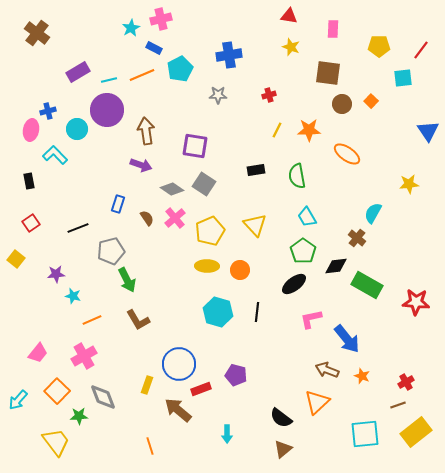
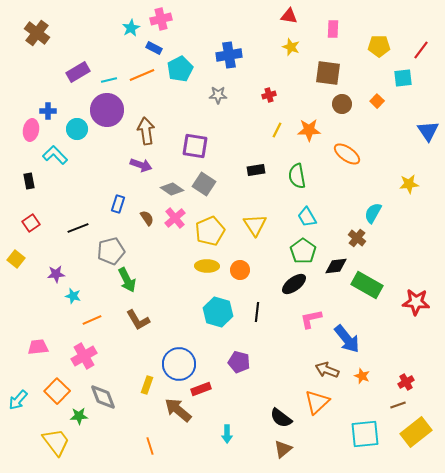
orange square at (371, 101): moved 6 px right
blue cross at (48, 111): rotated 14 degrees clockwise
yellow triangle at (255, 225): rotated 10 degrees clockwise
pink trapezoid at (38, 353): moved 6 px up; rotated 135 degrees counterclockwise
purple pentagon at (236, 375): moved 3 px right, 13 px up
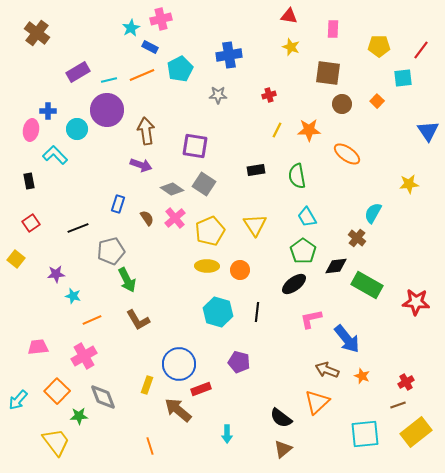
blue rectangle at (154, 48): moved 4 px left, 1 px up
